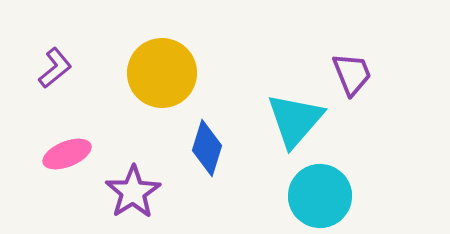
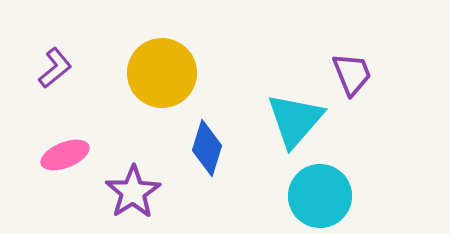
pink ellipse: moved 2 px left, 1 px down
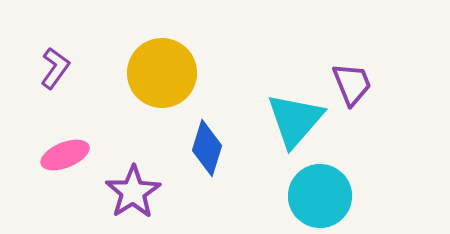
purple L-shape: rotated 15 degrees counterclockwise
purple trapezoid: moved 10 px down
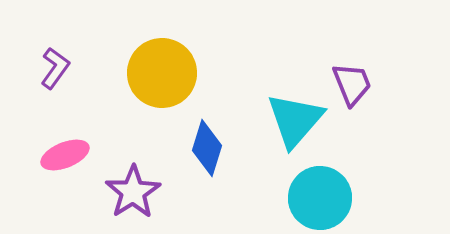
cyan circle: moved 2 px down
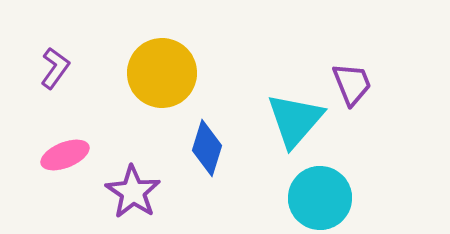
purple star: rotated 6 degrees counterclockwise
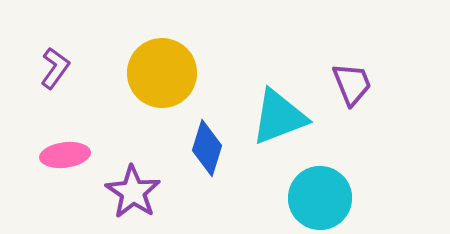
cyan triangle: moved 16 px left, 3 px up; rotated 28 degrees clockwise
pink ellipse: rotated 15 degrees clockwise
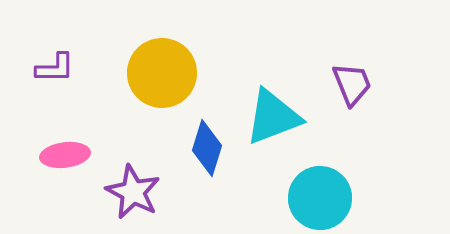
purple L-shape: rotated 54 degrees clockwise
cyan triangle: moved 6 px left
purple star: rotated 6 degrees counterclockwise
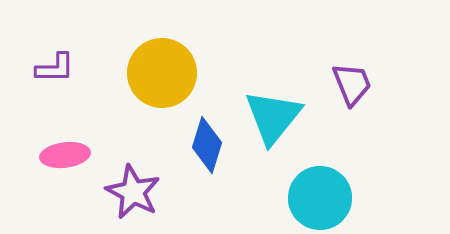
cyan triangle: rotated 30 degrees counterclockwise
blue diamond: moved 3 px up
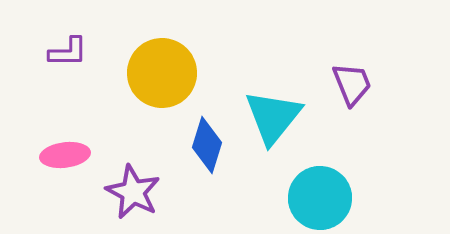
purple L-shape: moved 13 px right, 16 px up
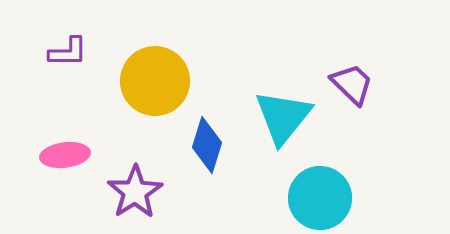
yellow circle: moved 7 px left, 8 px down
purple trapezoid: rotated 24 degrees counterclockwise
cyan triangle: moved 10 px right
purple star: moved 2 px right; rotated 12 degrees clockwise
